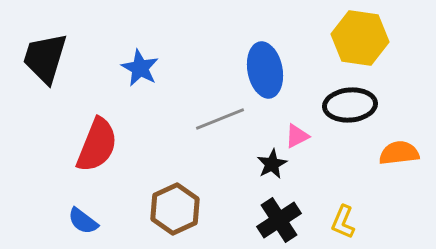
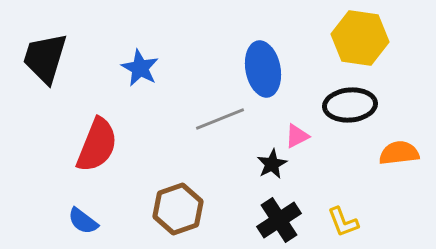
blue ellipse: moved 2 px left, 1 px up
brown hexagon: moved 3 px right; rotated 6 degrees clockwise
yellow L-shape: rotated 44 degrees counterclockwise
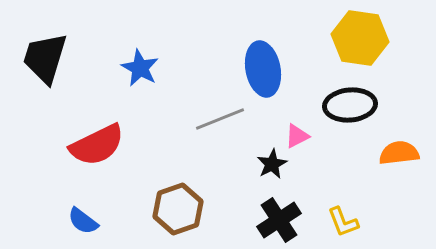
red semicircle: rotated 42 degrees clockwise
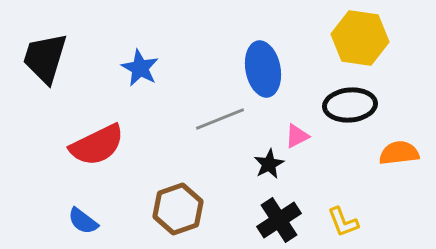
black star: moved 3 px left
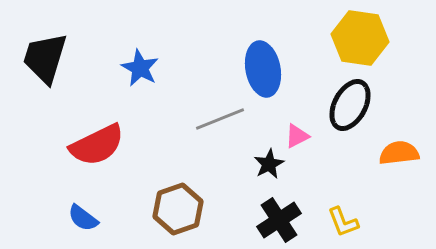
black ellipse: rotated 57 degrees counterclockwise
blue semicircle: moved 3 px up
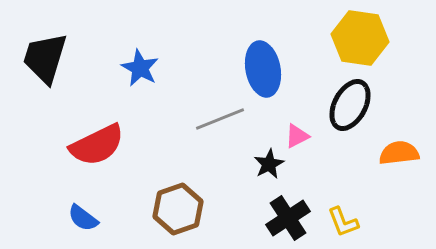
black cross: moved 9 px right, 2 px up
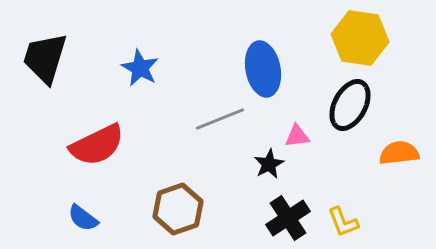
pink triangle: rotated 20 degrees clockwise
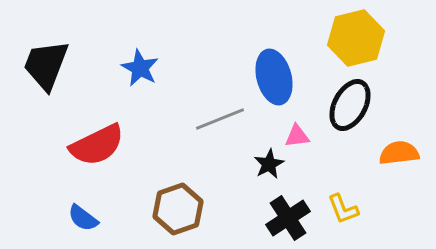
yellow hexagon: moved 4 px left; rotated 22 degrees counterclockwise
black trapezoid: moved 1 px right, 7 px down; rotated 4 degrees clockwise
blue ellipse: moved 11 px right, 8 px down; rotated 4 degrees counterclockwise
yellow L-shape: moved 13 px up
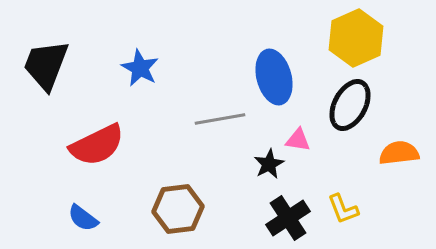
yellow hexagon: rotated 10 degrees counterclockwise
gray line: rotated 12 degrees clockwise
pink triangle: moved 1 px right, 4 px down; rotated 16 degrees clockwise
brown hexagon: rotated 12 degrees clockwise
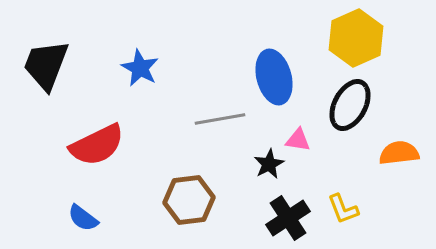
brown hexagon: moved 11 px right, 9 px up
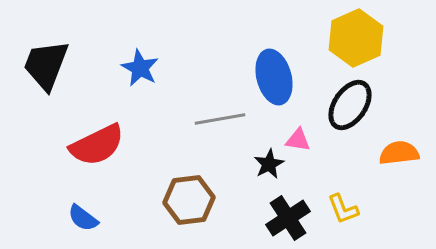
black ellipse: rotated 6 degrees clockwise
